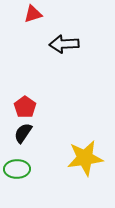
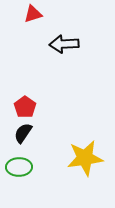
green ellipse: moved 2 px right, 2 px up
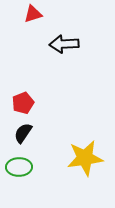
red pentagon: moved 2 px left, 4 px up; rotated 15 degrees clockwise
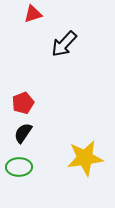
black arrow: rotated 44 degrees counterclockwise
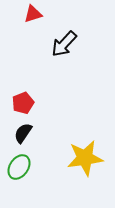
green ellipse: rotated 55 degrees counterclockwise
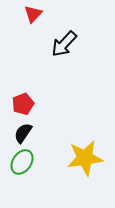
red triangle: rotated 30 degrees counterclockwise
red pentagon: moved 1 px down
green ellipse: moved 3 px right, 5 px up
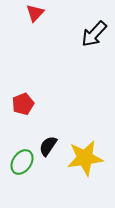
red triangle: moved 2 px right, 1 px up
black arrow: moved 30 px right, 10 px up
black semicircle: moved 25 px right, 13 px down
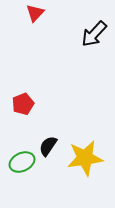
green ellipse: rotated 30 degrees clockwise
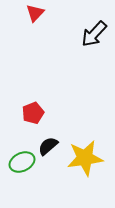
red pentagon: moved 10 px right, 9 px down
black semicircle: rotated 15 degrees clockwise
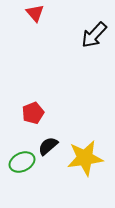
red triangle: rotated 24 degrees counterclockwise
black arrow: moved 1 px down
